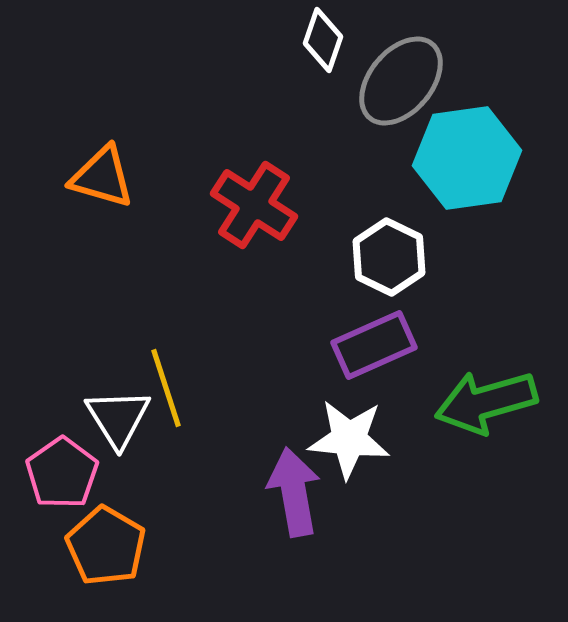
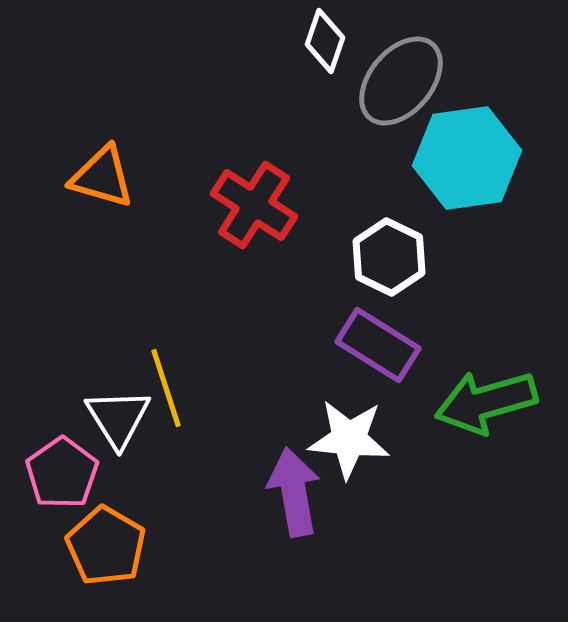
white diamond: moved 2 px right, 1 px down
purple rectangle: moved 4 px right; rotated 56 degrees clockwise
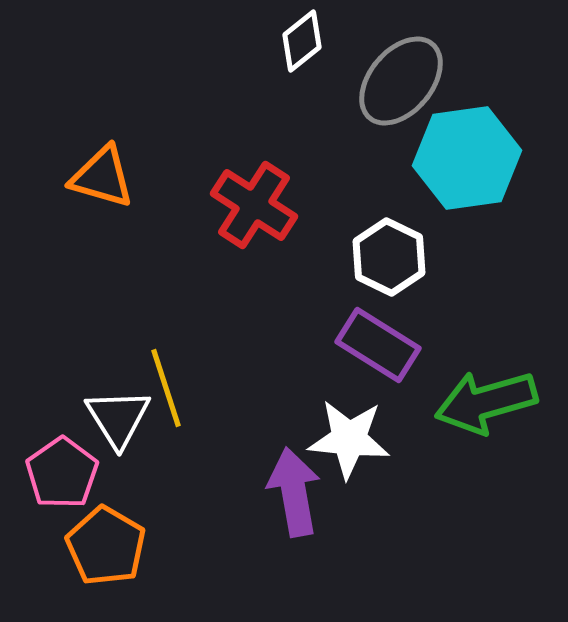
white diamond: moved 23 px left; rotated 32 degrees clockwise
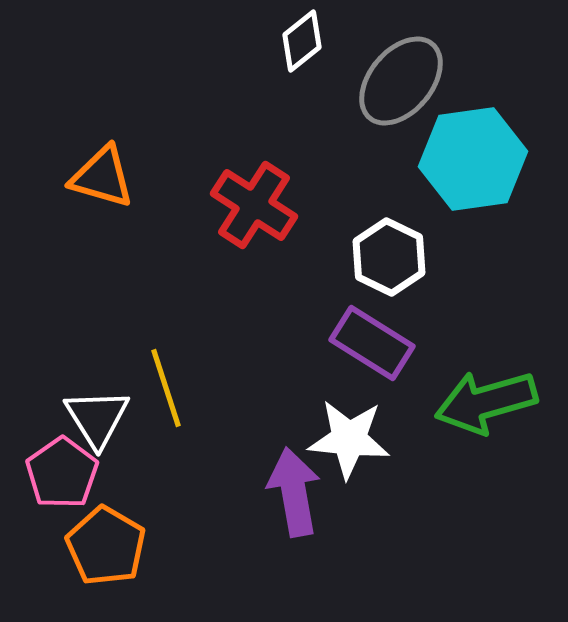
cyan hexagon: moved 6 px right, 1 px down
purple rectangle: moved 6 px left, 2 px up
white triangle: moved 21 px left
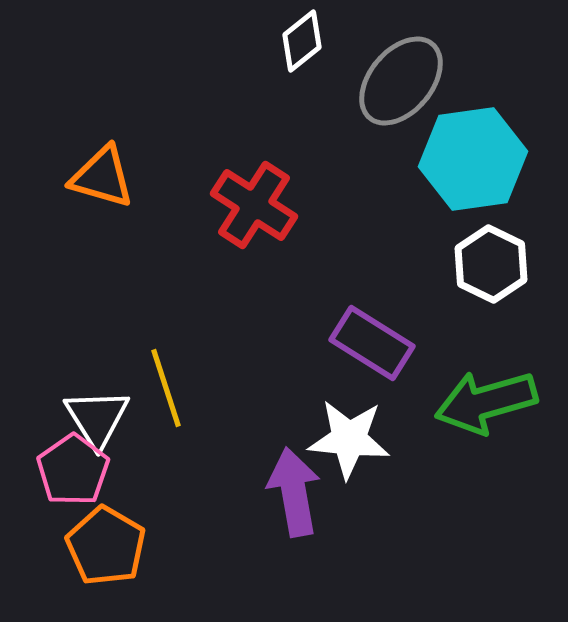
white hexagon: moved 102 px right, 7 px down
pink pentagon: moved 11 px right, 3 px up
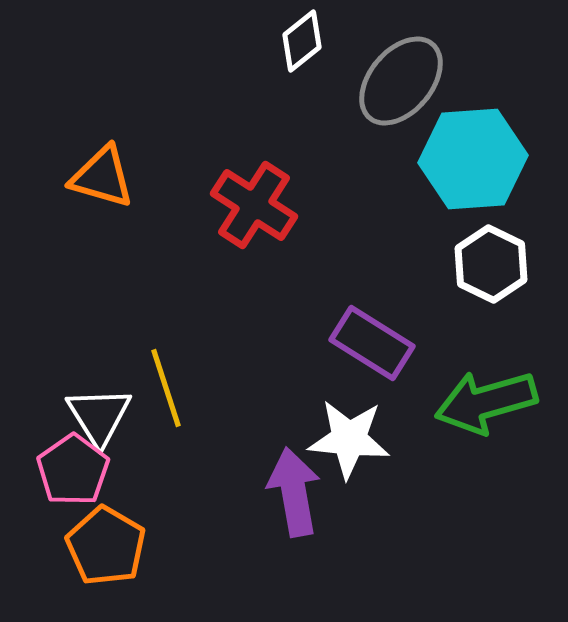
cyan hexagon: rotated 4 degrees clockwise
white triangle: moved 2 px right, 2 px up
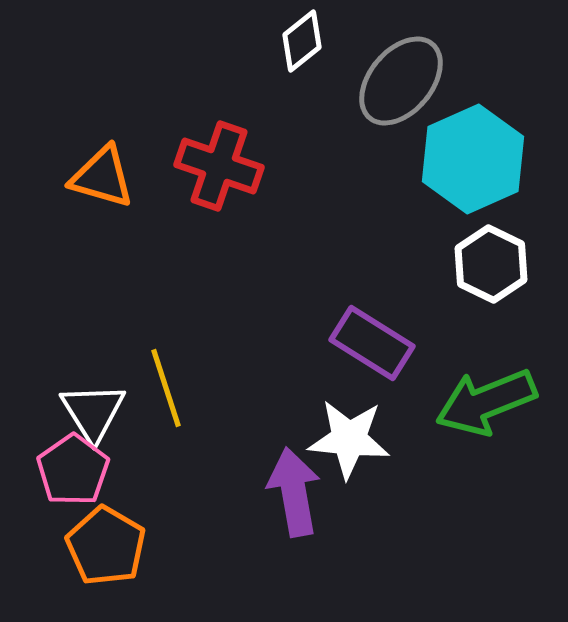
cyan hexagon: rotated 20 degrees counterclockwise
red cross: moved 35 px left, 39 px up; rotated 14 degrees counterclockwise
green arrow: rotated 6 degrees counterclockwise
white triangle: moved 6 px left, 4 px up
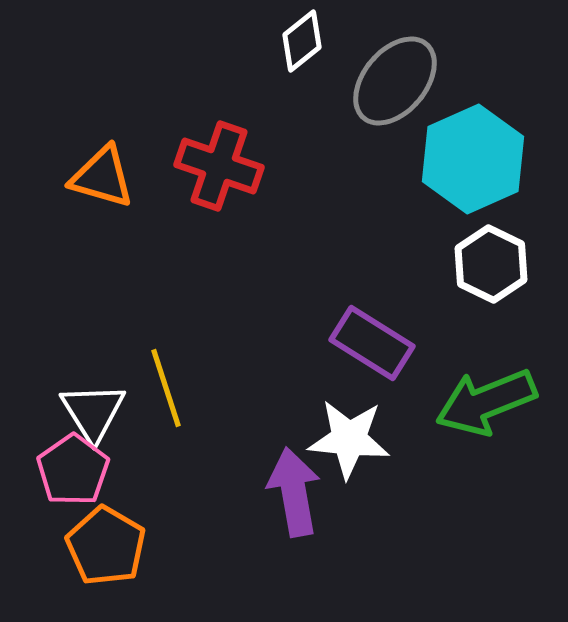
gray ellipse: moved 6 px left
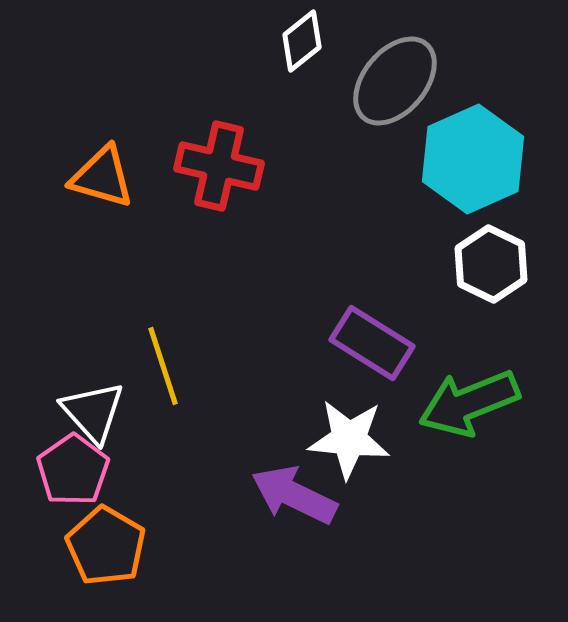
red cross: rotated 6 degrees counterclockwise
yellow line: moved 3 px left, 22 px up
green arrow: moved 17 px left, 1 px down
white triangle: rotated 10 degrees counterclockwise
purple arrow: moved 3 px down; rotated 54 degrees counterclockwise
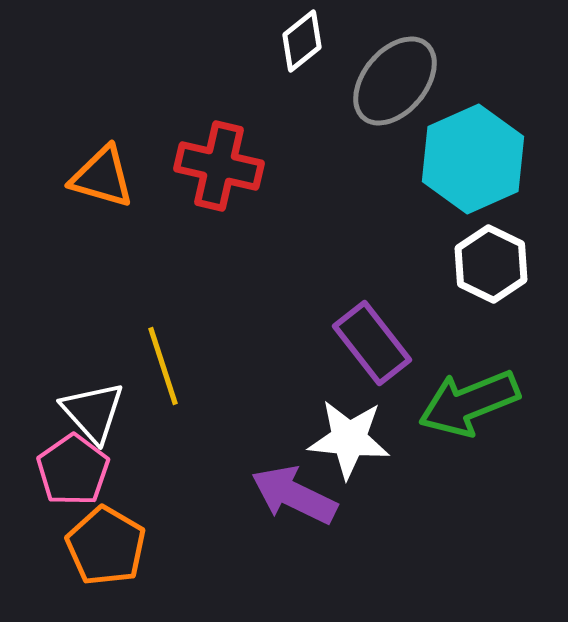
purple rectangle: rotated 20 degrees clockwise
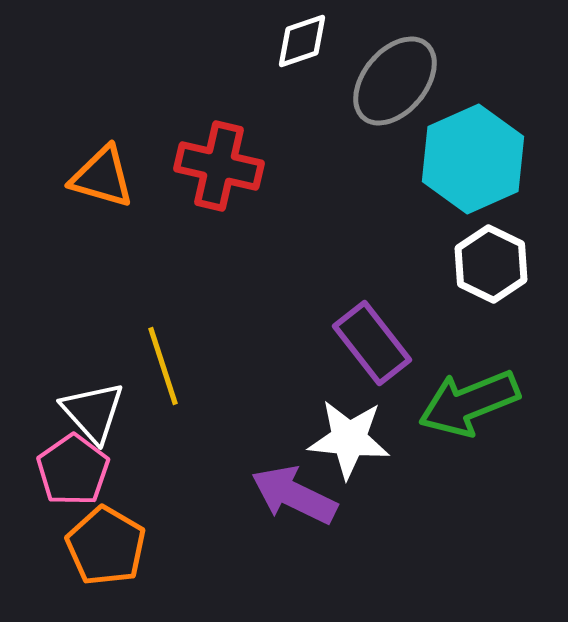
white diamond: rotated 20 degrees clockwise
